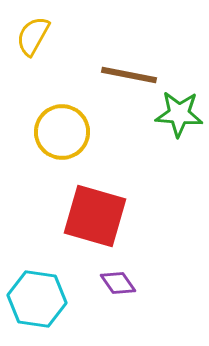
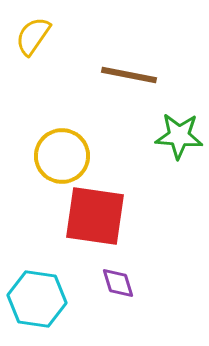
yellow semicircle: rotated 6 degrees clockwise
green star: moved 22 px down
yellow circle: moved 24 px down
red square: rotated 8 degrees counterclockwise
purple diamond: rotated 18 degrees clockwise
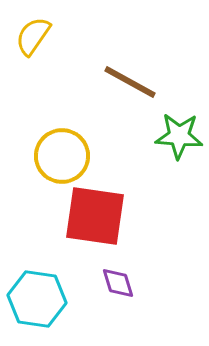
brown line: moved 1 px right, 7 px down; rotated 18 degrees clockwise
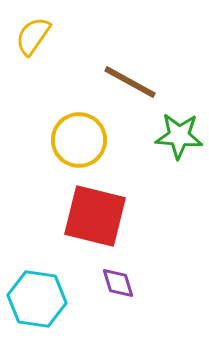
yellow circle: moved 17 px right, 16 px up
red square: rotated 6 degrees clockwise
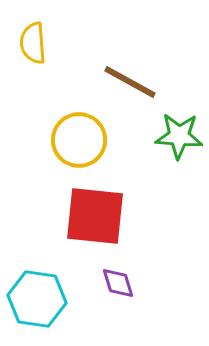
yellow semicircle: moved 7 px down; rotated 39 degrees counterclockwise
red square: rotated 8 degrees counterclockwise
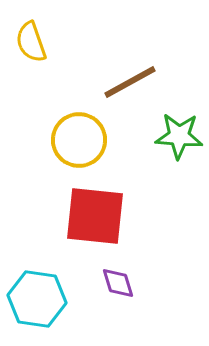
yellow semicircle: moved 2 px left, 1 px up; rotated 15 degrees counterclockwise
brown line: rotated 58 degrees counterclockwise
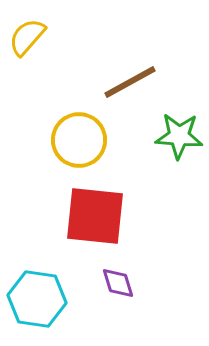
yellow semicircle: moved 4 px left, 5 px up; rotated 60 degrees clockwise
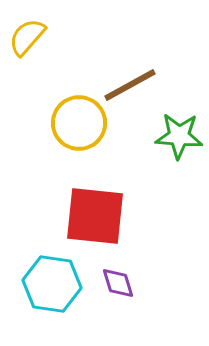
brown line: moved 3 px down
yellow circle: moved 17 px up
cyan hexagon: moved 15 px right, 15 px up
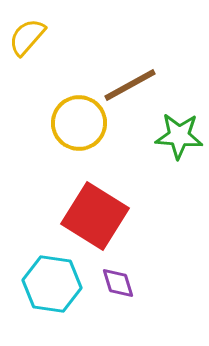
red square: rotated 26 degrees clockwise
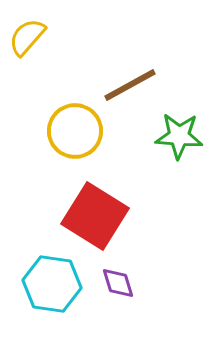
yellow circle: moved 4 px left, 8 px down
